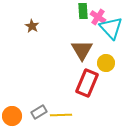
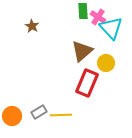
brown triangle: moved 1 px down; rotated 20 degrees clockwise
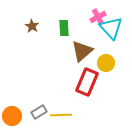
green rectangle: moved 19 px left, 17 px down
pink cross: rotated 28 degrees clockwise
red rectangle: moved 1 px up
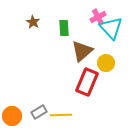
brown star: moved 1 px right, 4 px up
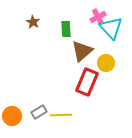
green rectangle: moved 2 px right, 1 px down
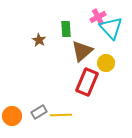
brown star: moved 6 px right, 18 px down
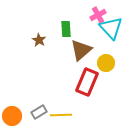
pink cross: moved 2 px up
brown triangle: moved 1 px left, 1 px up
